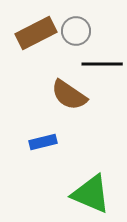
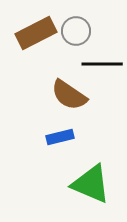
blue rectangle: moved 17 px right, 5 px up
green triangle: moved 10 px up
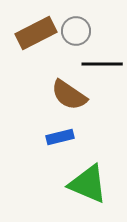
green triangle: moved 3 px left
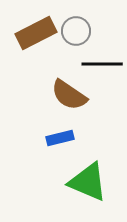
blue rectangle: moved 1 px down
green triangle: moved 2 px up
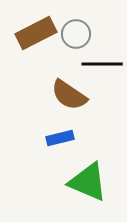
gray circle: moved 3 px down
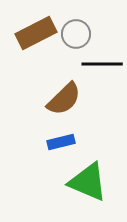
brown semicircle: moved 5 px left, 4 px down; rotated 78 degrees counterclockwise
blue rectangle: moved 1 px right, 4 px down
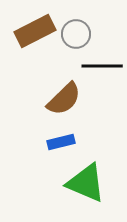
brown rectangle: moved 1 px left, 2 px up
black line: moved 2 px down
green triangle: moved 2 px left, 1 px down
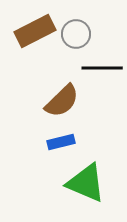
black line: moved 2 px down
brown semicircle: moved 2 px left, 2 px down
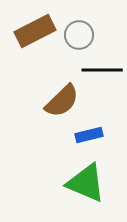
gray circle: moved 3 px right, 1 px down
black line: moved 2 px down
blue rectangle: moved 28 px right, 7 px up
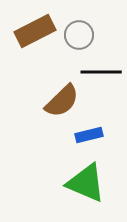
black line: moved 1 px left, 2 px down
